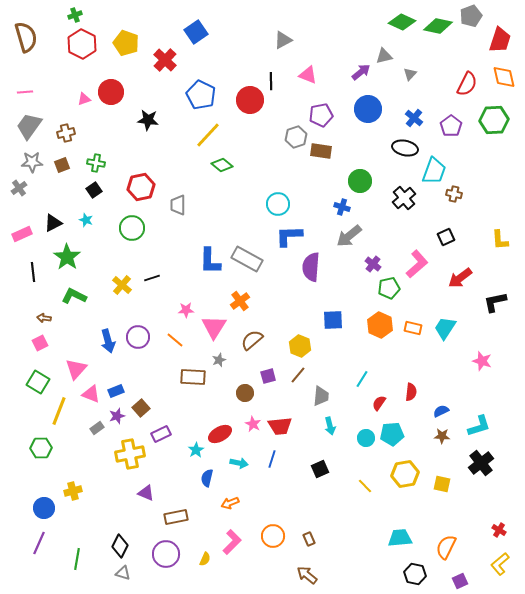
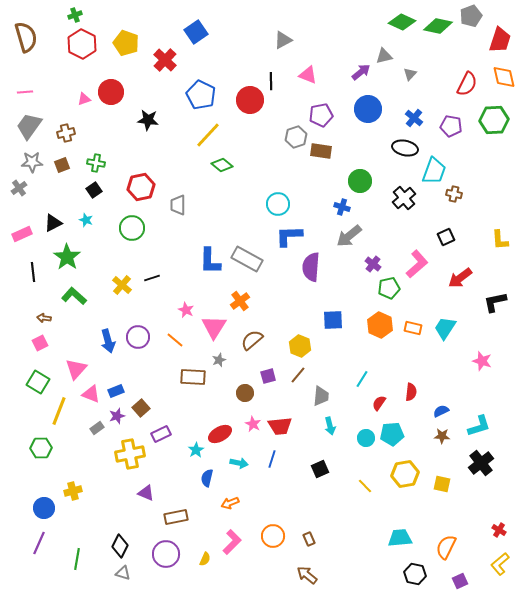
purple pentagon at (451, 126): rotated 25 degrees counterclockwise
green L-shape at (74, 296): rotated 15 degrees clockwise
pink star at (186, 310): rotated 28 degrees clockwise
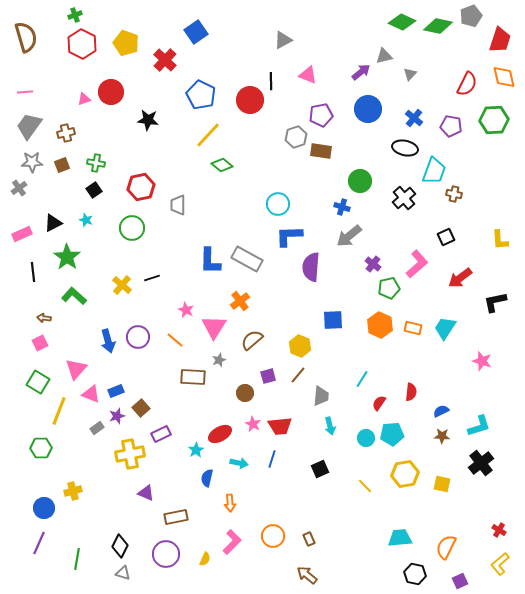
orange arrow at (230, 503): rotated 72 degrees counterclockwise
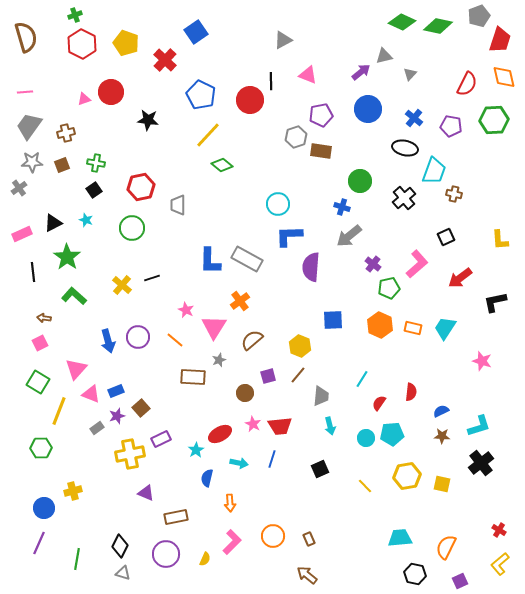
gray pentagon at (471, 16): moved 8 px right
purple rectangle at (161, 434): moved 5 px down
yellow hexagon at (405, 474): moved 2 px right, 2 px down
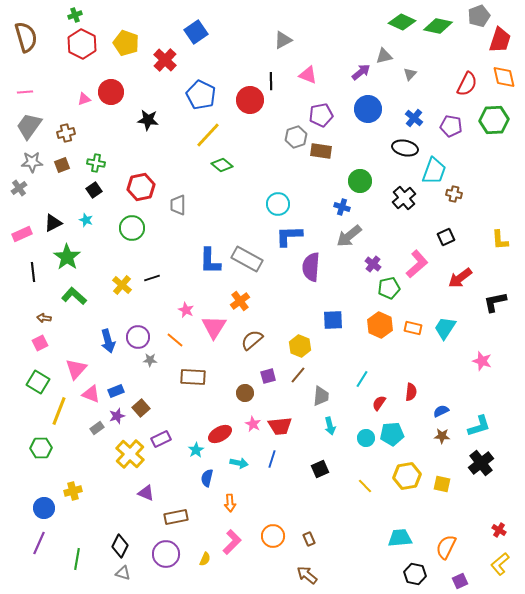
gray star at (219, 360): moved 69 px left; rotated 24 degrees clockwise
yellow cross at (130, 454): rotated 36 degrees counterclockwise
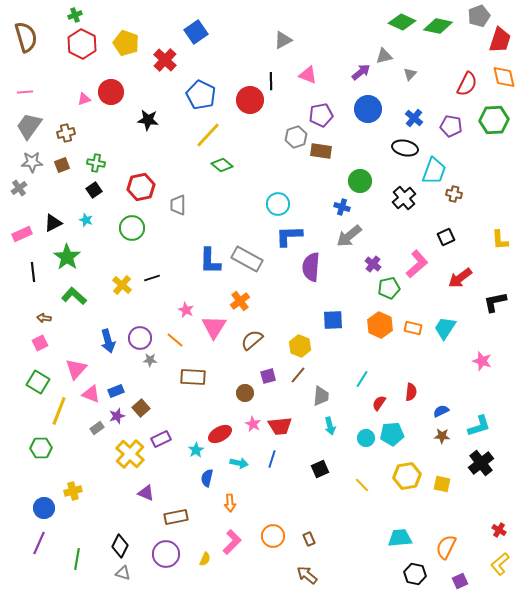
purple circle at (138, 337): moved 2 px right, 1 px down
yellow line at (365, 486): moved 3 px left, 1 px up
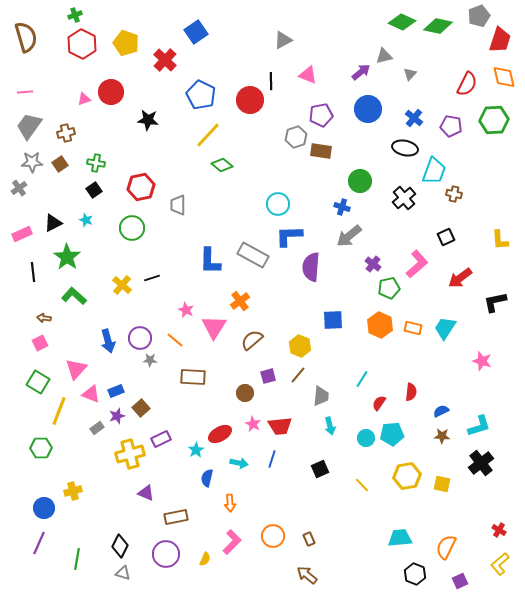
brown square at (62, 165): moved 2 px left, 1 px up; rotated 14 degrees counterclockwise
gray rectangle at (247, 259): moved 6 px right, 4 px up
yellow cross at (130, 454): rotated 32 degrees clockwise
black hexagon at (415, 574): rotated 10 degrees clockwise
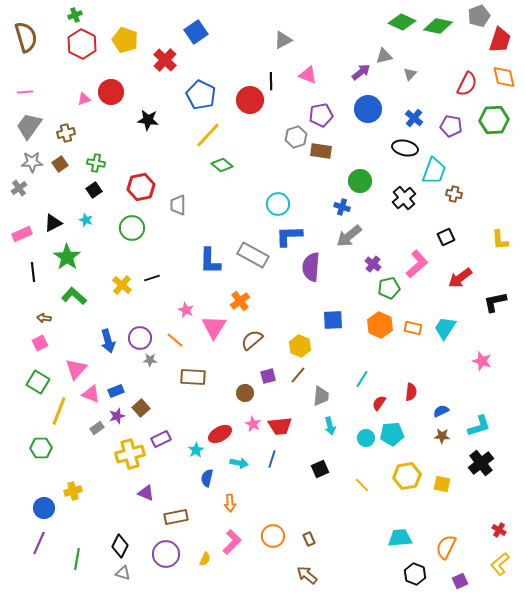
yellow pentagon at (126, 43): moved 1 px left, 3 px up
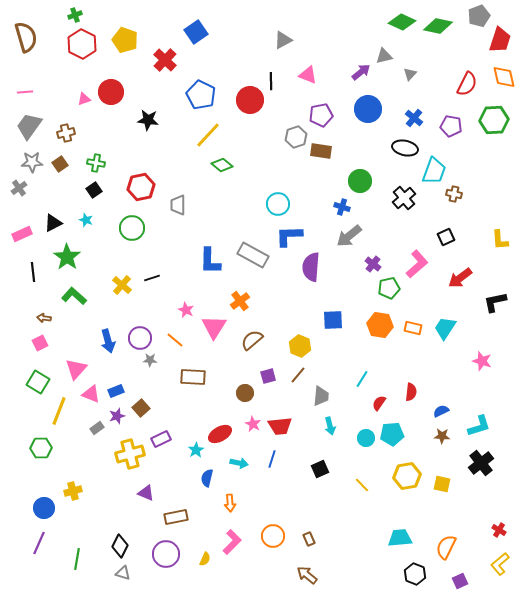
orange hexagon at (380, 325): rotated 15 degrees counterclockwise
